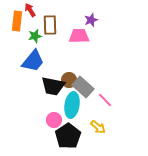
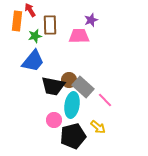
black pentagon: moved 5 px right; rotated 20 degrees clockwise
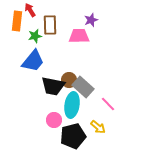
pink line: moved 3 px right, 4 px down
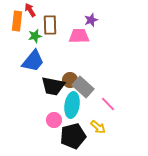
brown circle: moved 1 px right
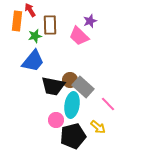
purple star: moved 1 px left, 1 px down
pink trapezoid: rotated 135 degrees counterclockwise
pink circle: moved 2 px right
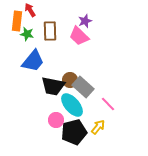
purple star: moved 5 px left
brown rectangle: moved 6 px down
green star: moved 8 px left, 2 px up; rotated 24 degrees clockwise
cyan ellipse: rotated 50 degrees counterclockwise
yellow arrow: rotated 91 degrees counterclockwise
black pentagon: moved 1 px right, 4 px up
